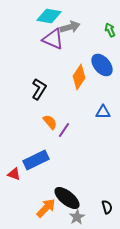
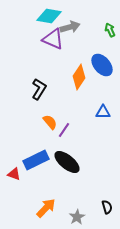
black ellipse: moved 36 px up
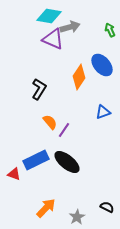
blue triangle: rotated 21 degrees counterclockwise
black semicircle: rotated 48 degrees counterclockwise
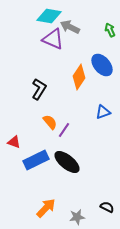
gray arrow: rotated 138 degrees counterclockwise
red triangle: moved 32 px up
gray star: rotated 21 degrees clockwise
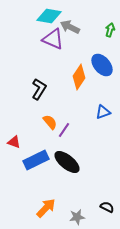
green arrow: rotated 40 degrees clockwise
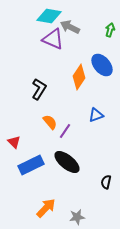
blue triangle: moved 7 px left, 3 px down
purple line: moved 1 px right, 1 px down
red triangle: rotated 24 degrees clockwise
blue rectangle: moved 5 px left, 5 px down
black semicircle: moved 1 px left, 25 px up; rotated 104 degrees counterclockwise
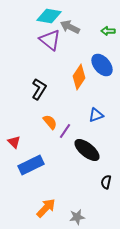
green arrow: moved 2 px left, 1 px down; rotated 104 degrees counterclockwise
purple triangle: moved 3 px left, 1 px down; rotated 15 degrees clockwise
black ellipse: moved 20 px right, 12 px up
